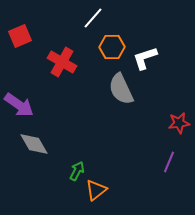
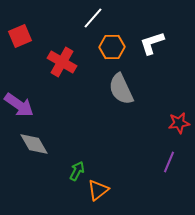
white L-shape: moved 7 px right, 15 px up
orange triangle: moved 2 px right
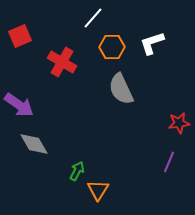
orange triangle: rotated 20 degrees counterclockwise
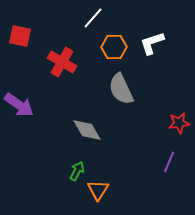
red square: rotated 35 degrees clockwise
orange hexagon: moved 2 px right
gray diamond: moved 53 px right, 14 px up
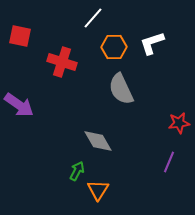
red cross: rotated 12 degrees counterclockwise
gray diamond: moved 11 px right, 11 px down
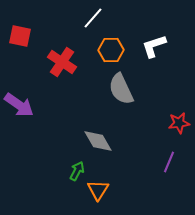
white L-shape: moved 2 px right, 3 px down
orange hexagon: moved 3 px left, 3 px down
red cross: rotated 16 degrees clockwise
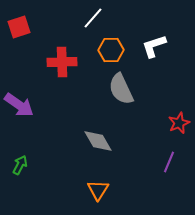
red square: moved 1 px left, 9 px up; rotated 30 degrees counterclockwise
red cross: rotated 36 degrees counterclockwise
red star: rotated 15 degrees counterclockwise
green arrow: moved 57 px left, 6 px up
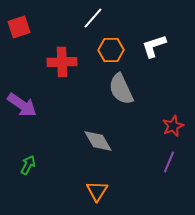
purple arrow: moved 3 px right
red star: moved 6 px left, 3 px down
green arrow: moved 8 px right
orange triangle: moved 1 px left, 1 px down
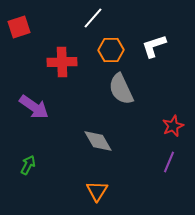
purple arrow: moved 12 px right, 2 px down
